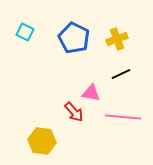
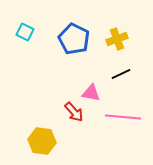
blue pentagon: moved 1 px down
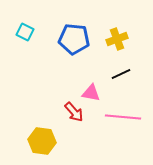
blue pentagon: rotated 20 degrees counterclockwise
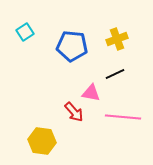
cyan square: rotated 30 degrees clockwise
blue pentagon: moved 2 px left, 7 px down
black line: moved 6 px left
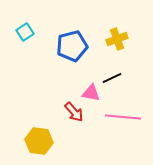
blue pentagon: rotated 20 degrees counterclockwise
black line: moved 3 px left, 4 px down
yellow hexagon: moved 3 px left
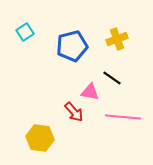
black line: rotated 60 degrees clockwise
pink triangle: moved 1 px left, 1 px up
yellow hexagon: moved 1 px right, 3 px up
